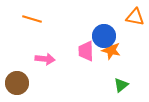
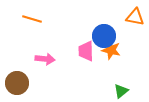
green triangle: moved 6 px down
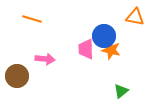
pink trapezoid: moved 2 px up
brown circle: moved 7 px up
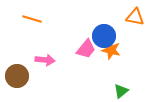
pink trapezoid: rotated 140 degrees counterclockwise
pink arrow: moved 1 px down
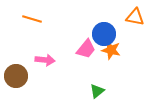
blue circle: moved 2 px up
brown circle: moved 1 px left
green triangle: moved 24 px left
